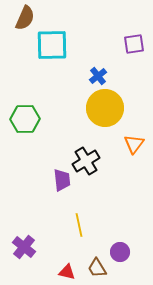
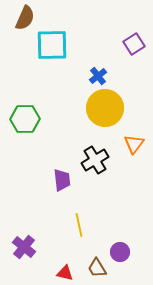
purple square: rotated 25 degrees counterclockwise
black cross: moved 9 px right, 1 px up
red triangle: moved 2 px left, 1 px down
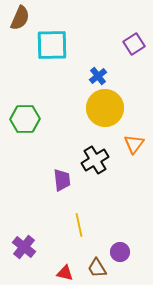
brown semicircle: moved 5 px left
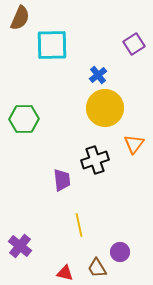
blue cross: moved 1 px up
green hexagon: moved 1 px left
black cross: rotated 12 degrees clockwise
purple cross: moved 4 px left, 1 px up
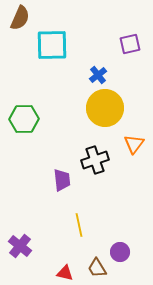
purple square: moved 4 px left; rotated 20 degrees clockwise
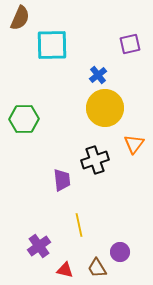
purple cross: moved 19 px right; rotated 15 degrees clockwise
red triangle: moved 3 px up
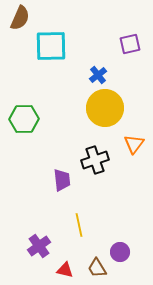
cyan square: moved 1 px left, 1 px down
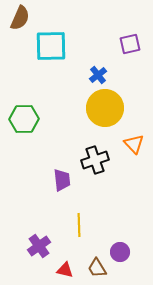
orange triangle: rotated 20 degrees counterclockwise
yellow line: rotated 10 degrees clockwise
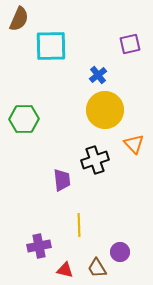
brown semicircle: moved 1 px left, 1 px down
yellow circle: moved 2 px down
purple cross: rotated 25 degrees clockwise
